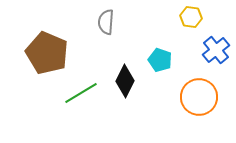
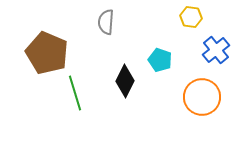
green line: moved 6 px left; rotated 76 degrees counterclockwise
orange circle: moved 3 px right
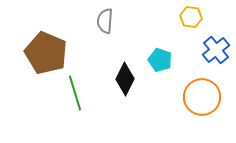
gray semicircle: moved 1 px left, 1 px up
brown pentagon: moved 1 px left
black diamond: moved 2 px up
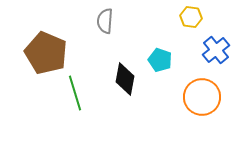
black diamond: rotated 16 degrees counterclockwise
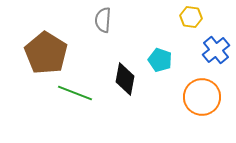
gray semicircle: moved 2 px left, 1 px up
brown pentagon: rotated 9 degrees clockwise
green line: rotated 52 degrees counterclockwise
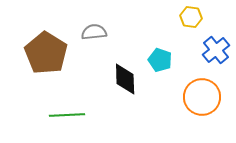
gray semicircle: moved 9 px left, 12 px down; rotated 80 degrees clockwise
black diamond: rotated 12 degrees counterclockwise
green line: moved 8 px left, 22 px down; rotated 24 degrees counterclockwise
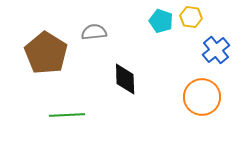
cyan pentagon: moved 1 px right, 39 px up
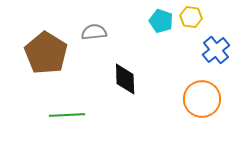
orange circle: moved 2 px down
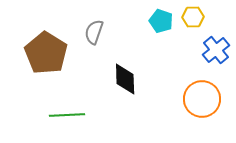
yellow hexagon: moved 2 px right; rotated 10 degrees counterclockwise
gray semicircle: rotated 65 degrees counterclockwise
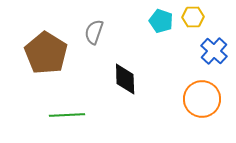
blue cross: moved 2 px left, 1 px down; rotated 8 degrees counterclockwise
